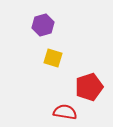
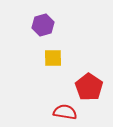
yellow square: rotated 18 degrees counterclockwise
red pentagon: rotated 20 degrees counterclockwise
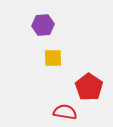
purple hexagon: rotated 10 degrees clockwise
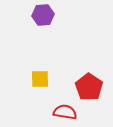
purple hexagon: moved 10 px up
yellow square: moved 13 px left, 21 px down
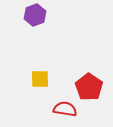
purple hexagon: moved 8 px left; rotated 15 degrees counterclockwise
red semicircle: moved 3 px up
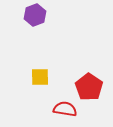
yellow square: moved 2 px up
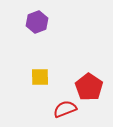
purple hexagon: moved 2 px right, 7 px down
red semicircle: rotated 30 degrees counterclockwise
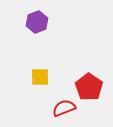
red semicircle: moved 1 px left, 1 px up
